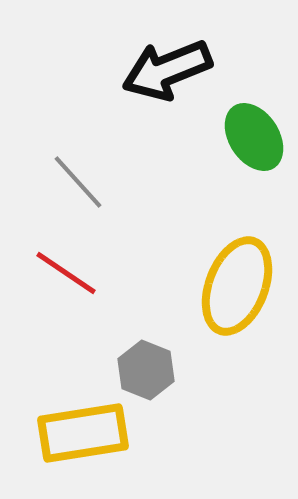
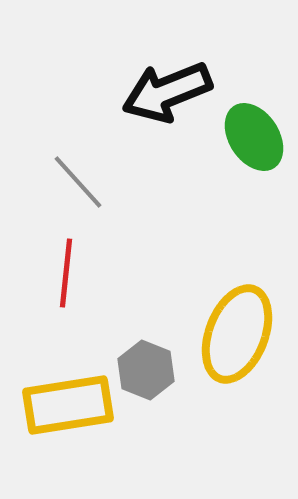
black arrow: moved 22 px down
red line: rotated 62 degrees clockwise
yellow ellipse: moved 48 px down
yellow rectangle: moved 15 px left, 28 px up
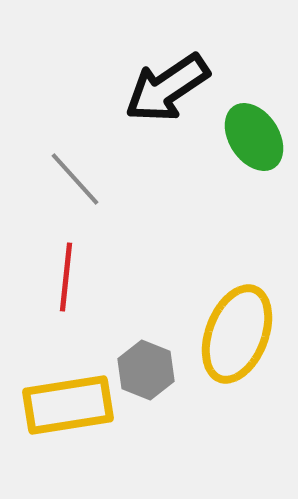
black arrow: moved 4 px up; rotated 12 degrees counterclockwise
gray line: moved 3 px left, 3 px up
red line: moved 4 px down
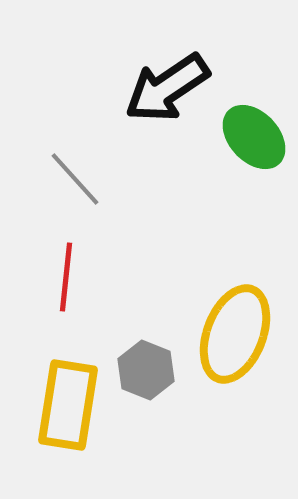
green ellipse: rotated 10 degrees counterclockwise
yellow ellipse: moved 2 px left
yellow rectangle: rotated 72 degrees counterclockwise
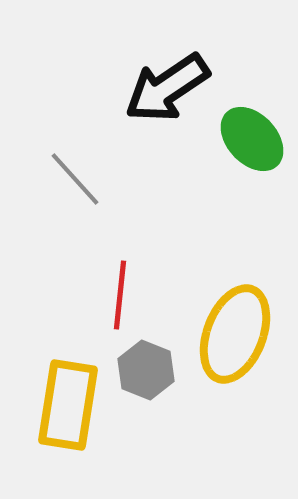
green ellipse: moved 2 px left, 2 px down
red line: moved 54 px right, 18 px down
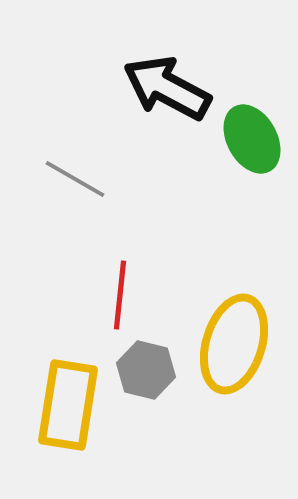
black arrow: rotated 62 degrees clockwise
green ellipse: rotated 14 degrees clockwise
gray line: rotated 18 degrees counterclockwise
yellow ellipse: moved 1 px left, 10 px down; rotated 4 degrees counterclockwise
gray hexagon: rotated 8 degrees counterclockwise
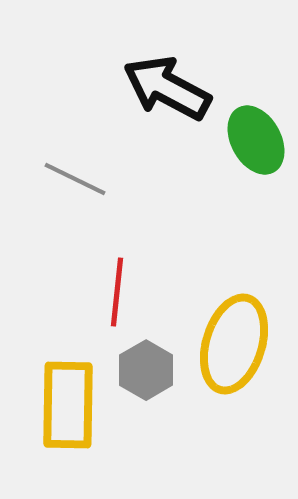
green ellipse: moved 4 px right, 1 px down
gray line: rotated 4 degrees counterclockwise
red line: moved 3 px left, 3 px up
gray hexagon: rotated 16 degrees clockwise
yellow rectangle: rotated 8 degrees counterclockwise
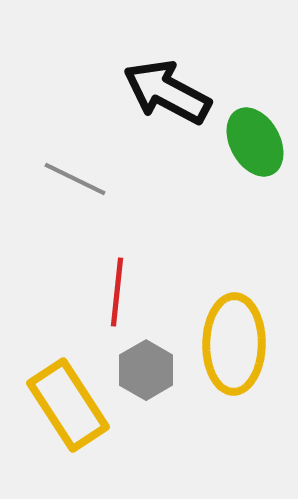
black arrow: moved 4 px down
green ellipse: moved 1 px left, 2 px down
yellow ellipse: rotated 16 degrees counterclockwise
yellow rectangle: rotated 34 degrees counterclockwise
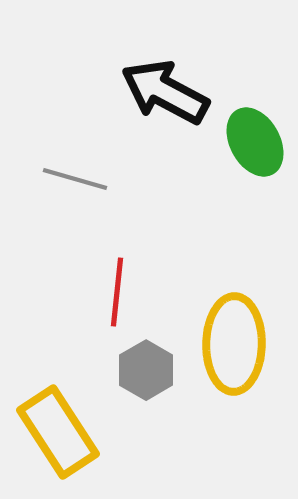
black arrow: moved 2 px left
gray line: rotated 10 degrees counterclockwise
yellow rectangle: moved 10 px left, 27 px down
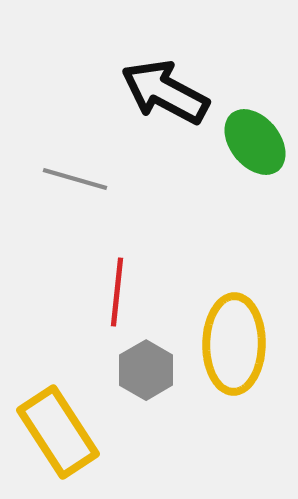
green ellipse: rotated 10 degrees counterclockwise
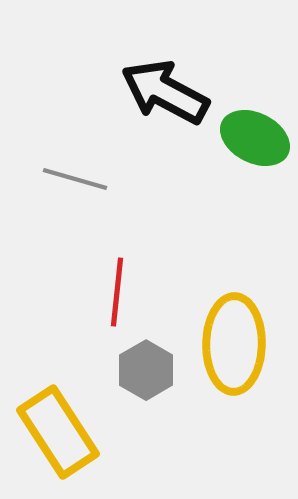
green ellipse: moved 4 px up; rotated 24 degrees counterclockwise
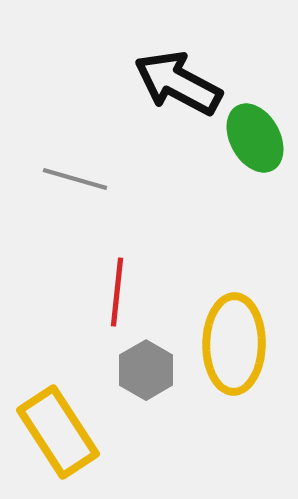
black arrow: moved 13 px right, 9 px up
green ellipse: rotated 34 degrees clockwise
